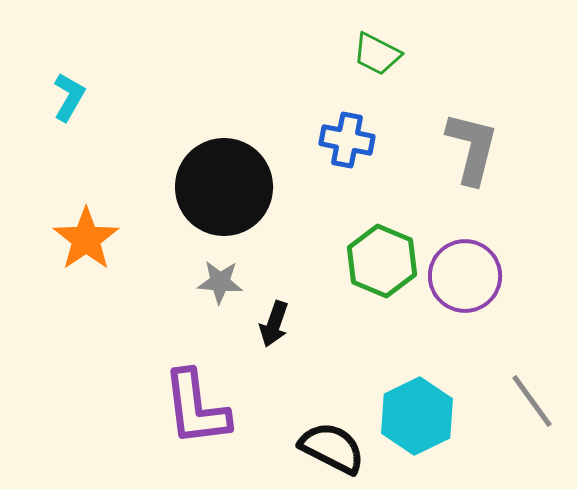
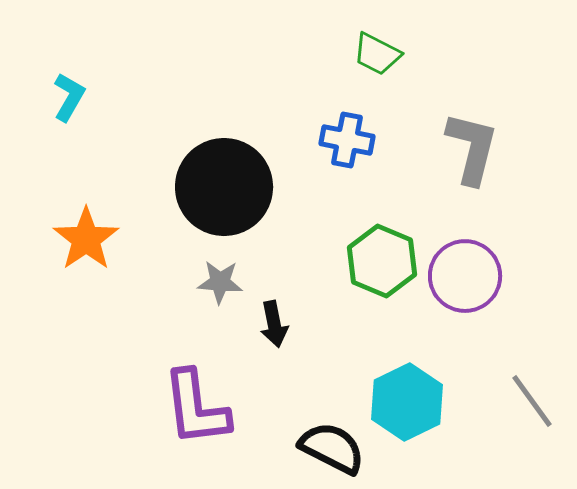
black arrow: rotated 30 degrees counterclockwise
cyan hexagon: moved 10 px left, 14 px up
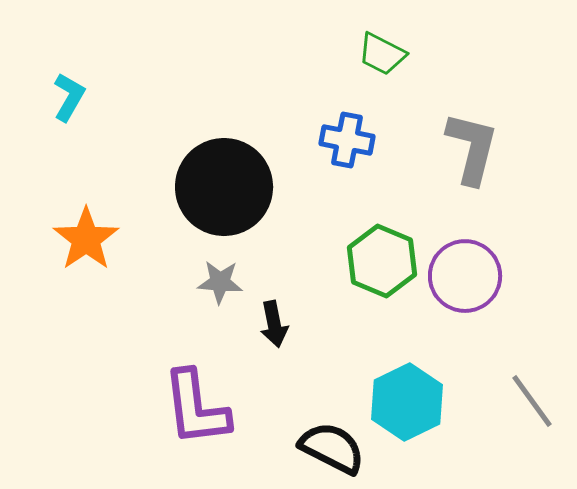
green trapezoid: moved 5 px right
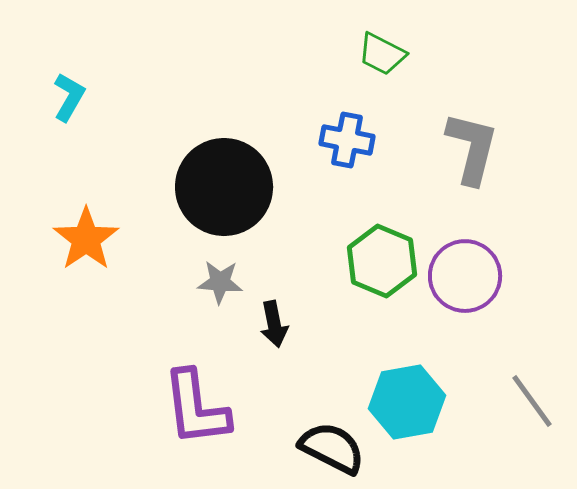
cyan hexagon: rotated 16 degrees clockwise
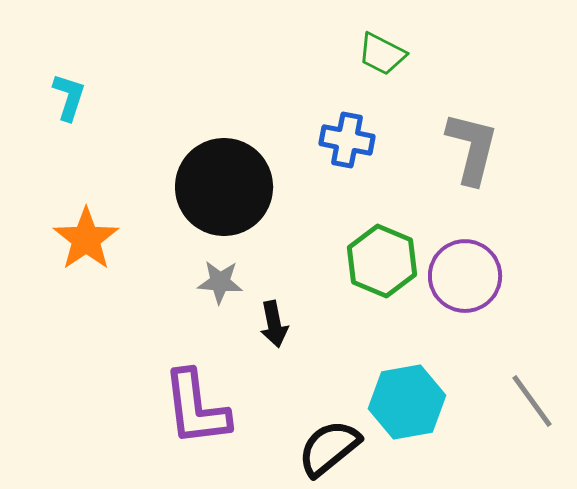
cyan L-shape: rotated 12 degrees counterclockwise
black semicircle: moved 3 px left; rotated 66 degrees counterclockwise
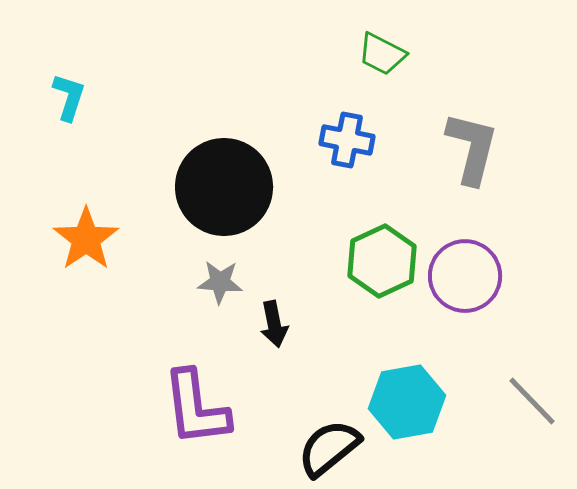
green hexagon: rotated 12 degrees clockwise
gray line: rotated 8 degrees counterclockwise
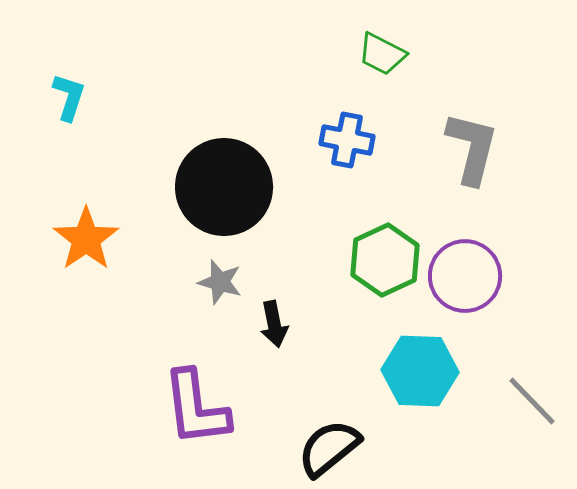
green hexagon: moved 3 px right, 1 px up
gray star: rotated 12 degrees clockwise
cyan hexagon: moved 13 px right, 31 px up; rotated 12 degrees clockwise
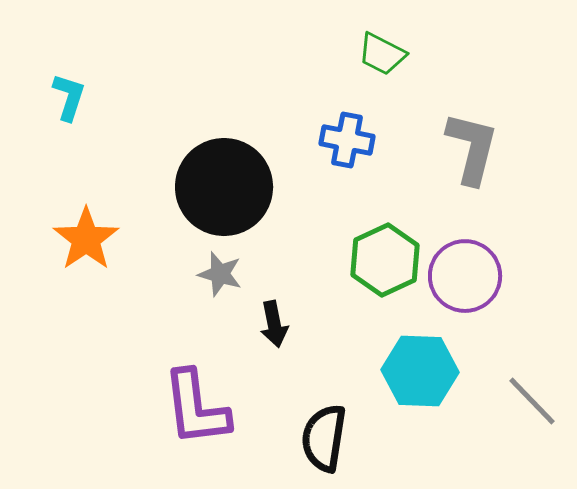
gray star: moved 8 px up
black semicircle: moved 5 px left, 10 px up; rotated 42 degrees counterclockwise
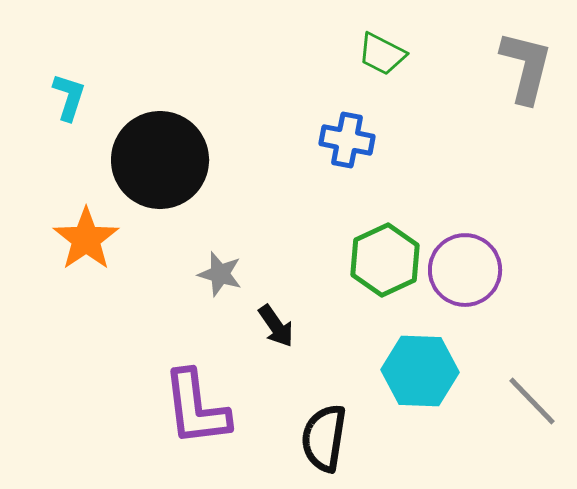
gray L-shape: moved 54 px right, 81 px up
black circle: moved 64 px left, 27 px up
purple circle: moved 6 px up
black arrow: moved 2 px right, 2 px down; rotated 24 degrees counterclockwise
